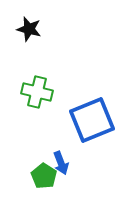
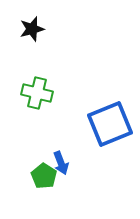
black star: moved 3 px right; rotated 30 degrees counterclockwise
green cross: moved 1 px down
blue square: moved 18 px right, 4 px down
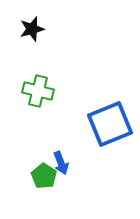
green cross: moved 1 px right, 2 px up
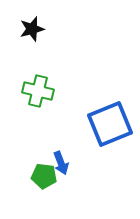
green pentagon: rotated 25 degrees counterclockwise
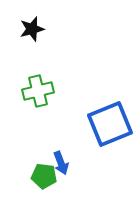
green cross: rotated 28 degrees counterclockwise
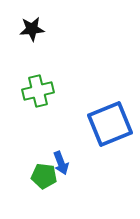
black star: rotated 10 degrees clockwise
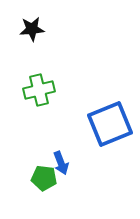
green cross: moved 1 px right, 1 px up
green pentagon: moved 2 px down
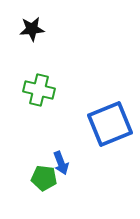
green cross: rotated 28 degrees clockwise
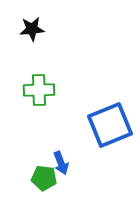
green cross: rotated 16 degrees counterclockwise
blue square: moved 1 px down
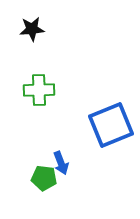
blue square: moved 1 px right
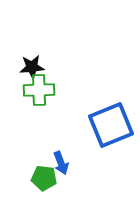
black star: moved 38 px down
